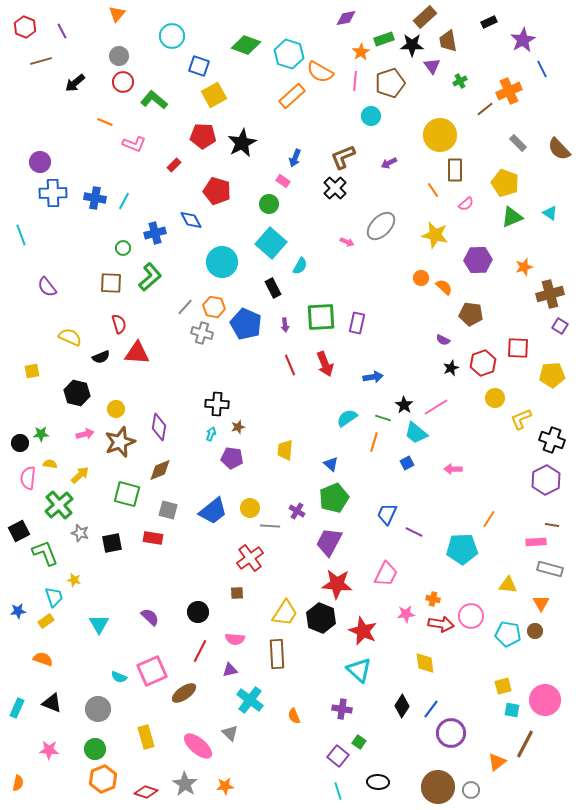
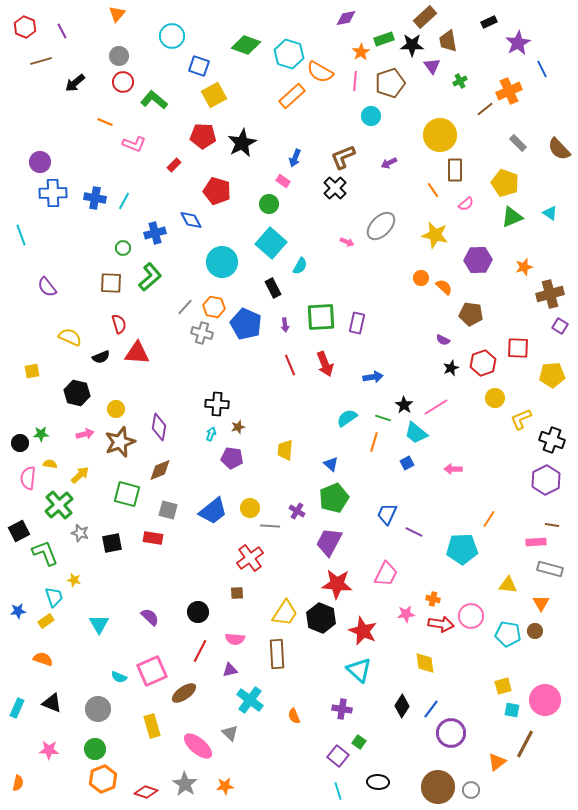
purple star at (523, 40): moved 5 px left, 3 px down
yellow rectangle at (146, 737): moved 6 px right, 11 px up
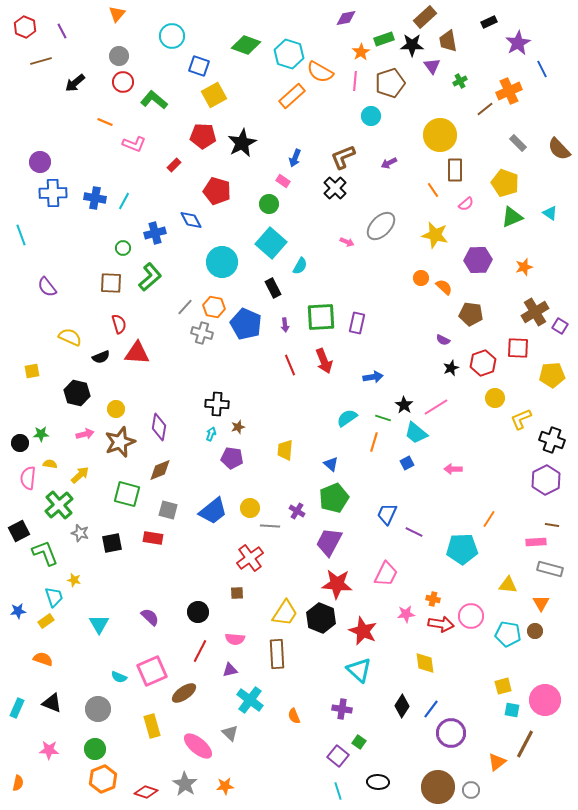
brown cross at (550, 294): moved 15 px left, 18 px down; rotated 16 degrees counterclockwise
red arrow at (325, 364): moved 1 px left, 3 px up
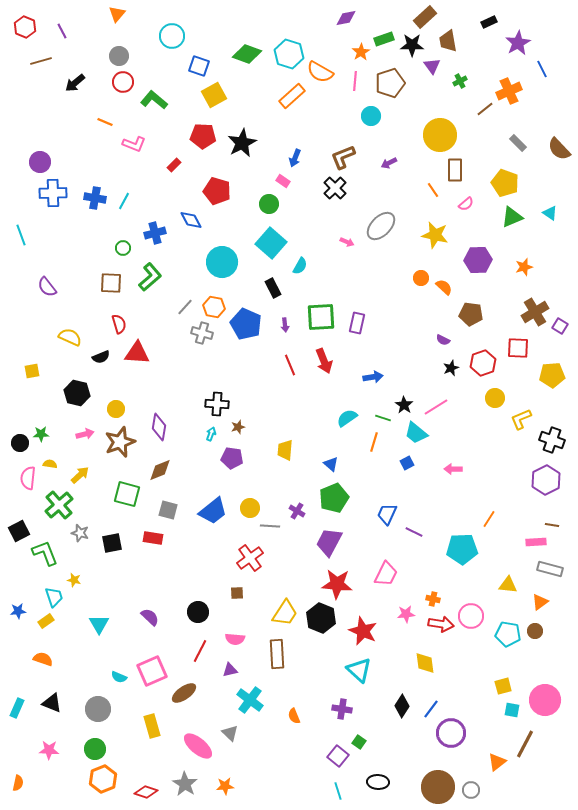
green diamond at (246, 45): moved 1 px right, 9 px down
orange triangle at (541, 603): moved 1 px left, 1 px up; rotated 24 degrees clockwise
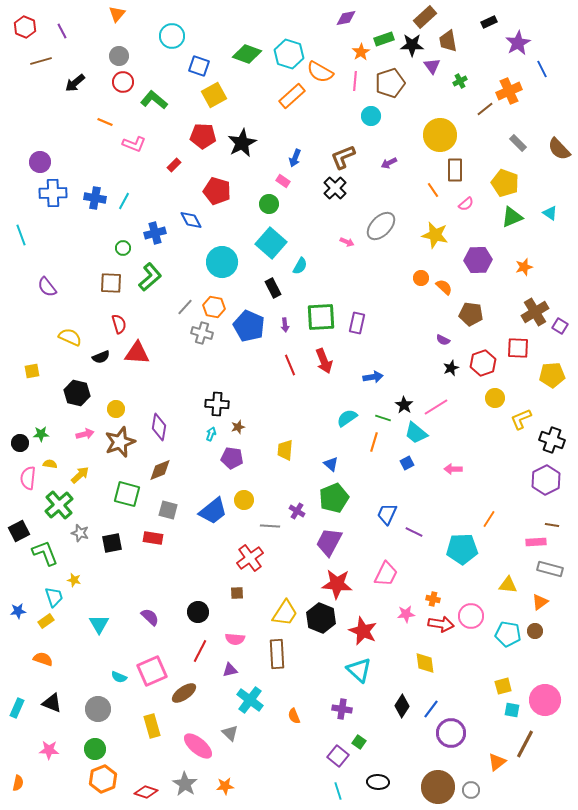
blue pentagon at (246, 324): moved 3 px right, 2 px down
yellow circle at (250, 508): moved 6 px left, 8 px up
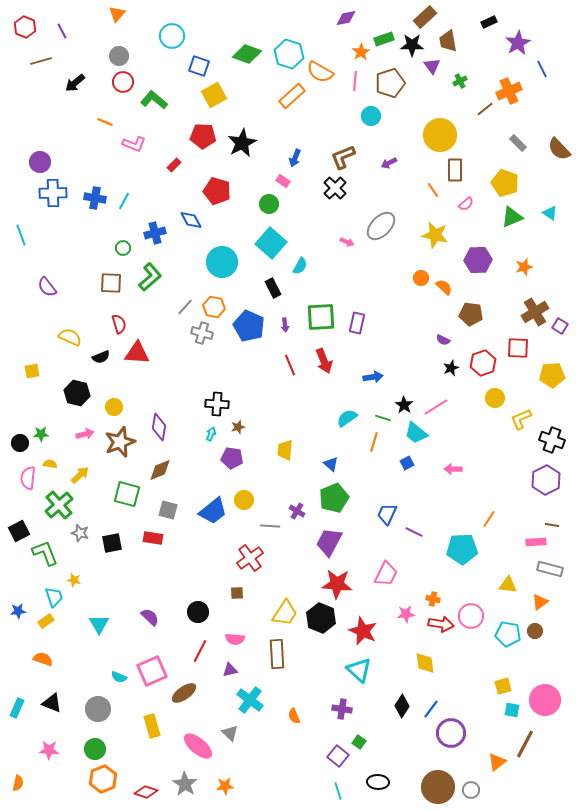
yellow circle at (116, 409): moved 2 px left, 2 px up
